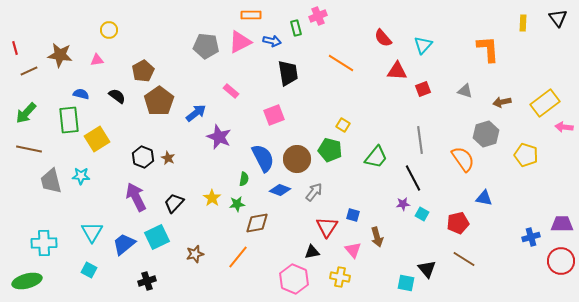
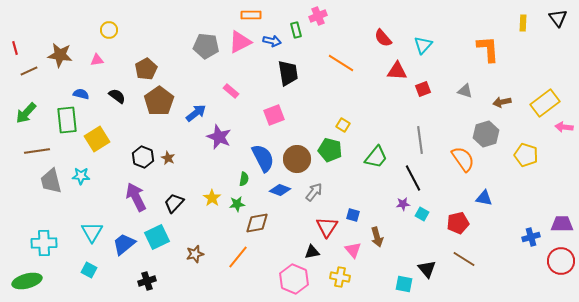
green rectangle at (296, 28): moved 2 px down
brown pentagon at (143, 71): moved 3 px right, 2 px up
green rectangle at (69, 120): moved 2 px left
brown line at (29, 149): moved 8 px right, 2 px down; rotated 20 degrees counterclockwise
cyan square at (406, 283): moved 2 px left, 1 px down
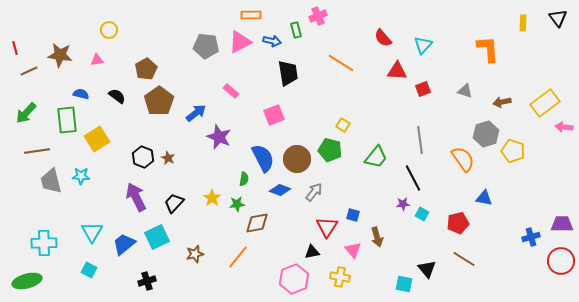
yellow pentagon at (526, 155): moved 13 px left, 4 px up
pink hexagon at (294, 279): rotated 16 degrees clockwise
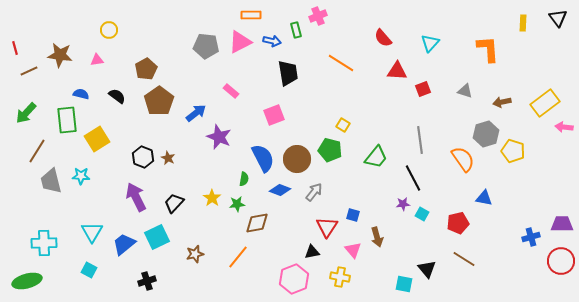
cyan triangle at (423, 45): moved 7 px right, 2 px up
brown line at (37, 151): rotated 50 degrees counterclockwise
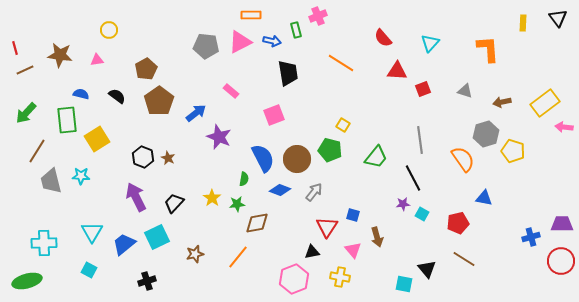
brown line at (29, 71): moved 4 px left, 1 px up
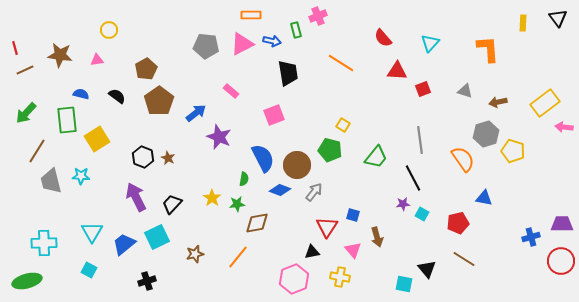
pink triangle at (240, 42): moved 2 px right, 2 px down
brown arrow at (502, 102): moved 4 px left
brown circle at (297, 159): moved 6 px down
black trapezoid at (174, 203): moved 2 px left, 1 px down
